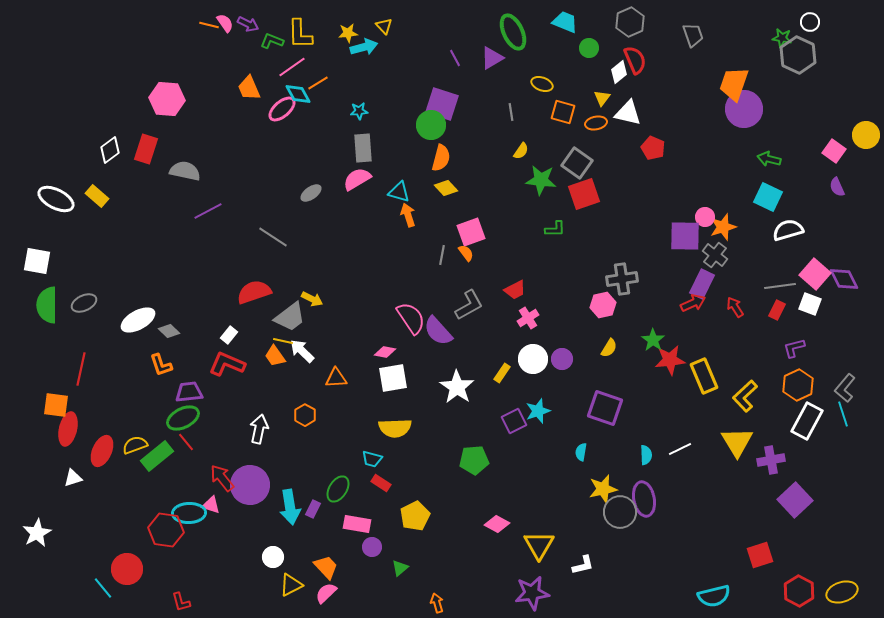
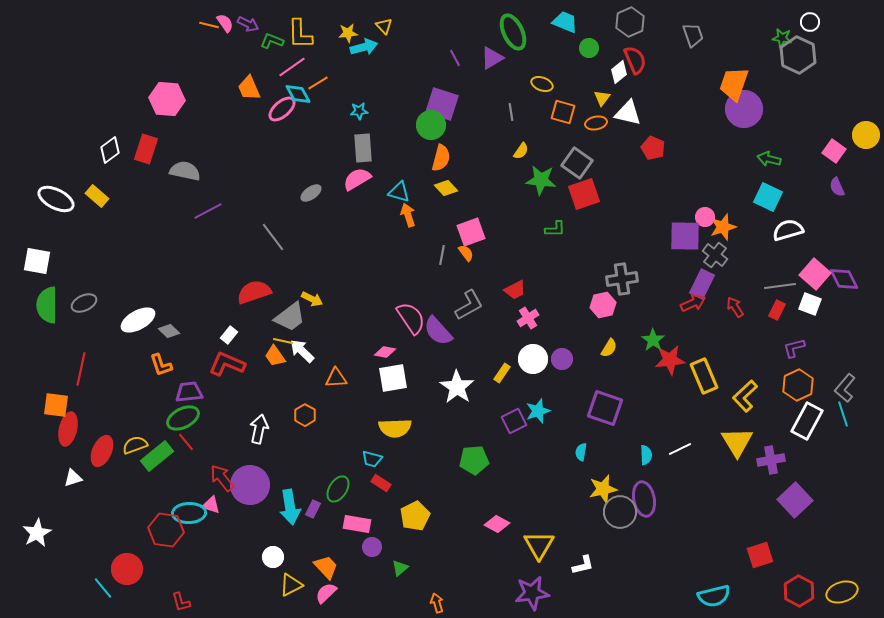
gray line at (273, 237): rotated 20 degrees clockwise
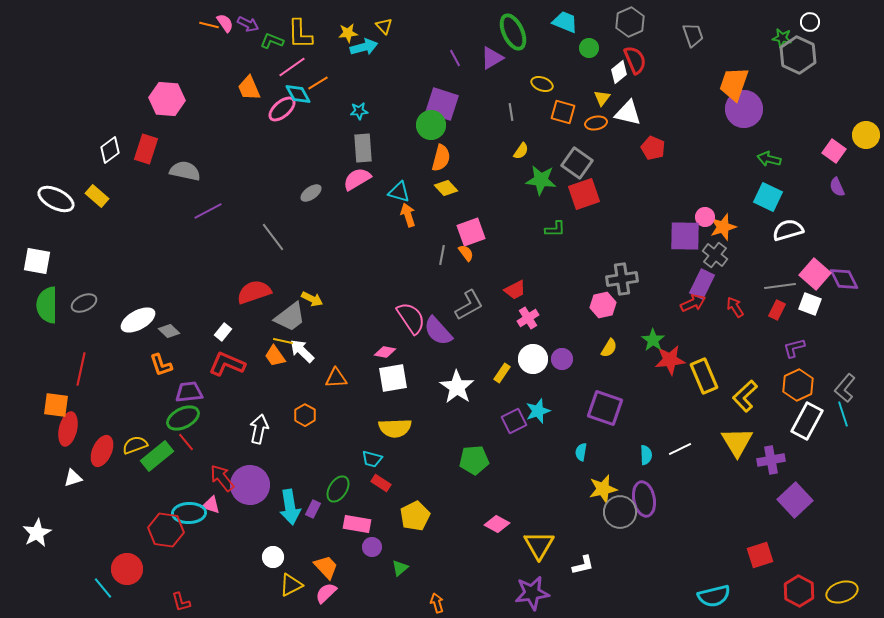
white rectangle at (229, 335): moved 6 px left, 3 px up
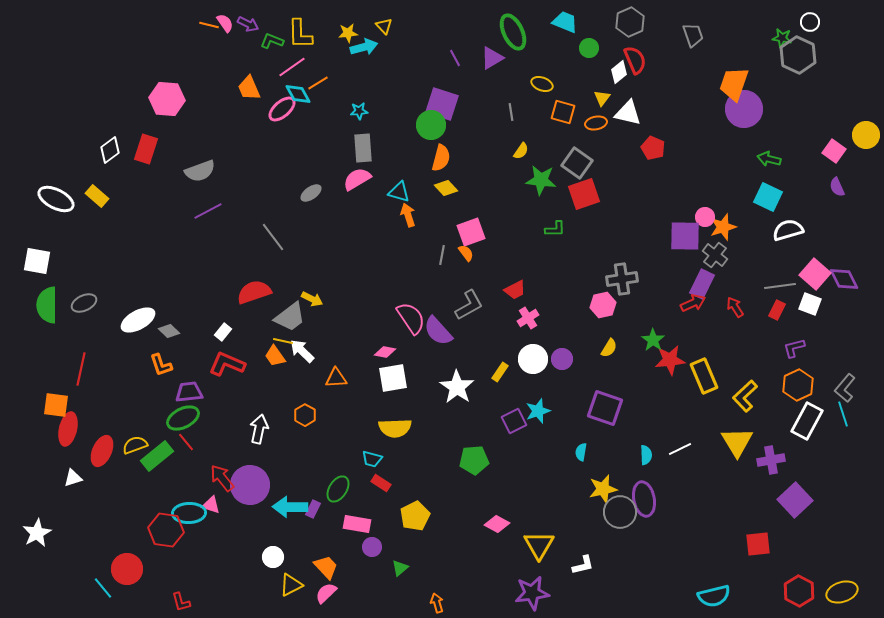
gray semicircle at (185, 171): moved 15 px right; rotated 148 degrees clockwise
yellow rectangle at (502, 373): moved 2 px left, 1 px up
cyan arrow at (290, 507): rotated 100 degrees clockwise
red square at (760, 555): moved 2 px left, 11 px up; rotated 12 degrees clockwise
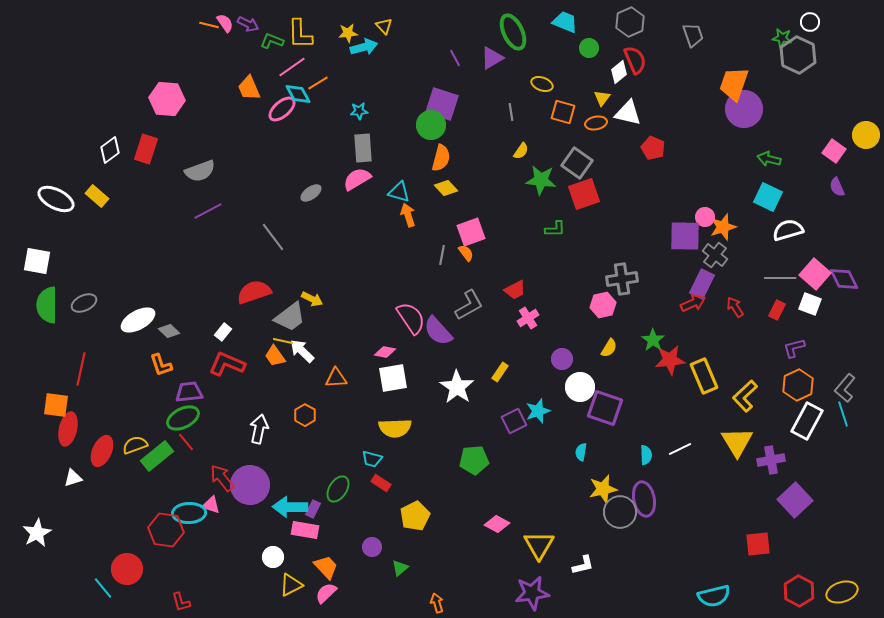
gray line at (780, 286): moved 8 px up; rotated 8 degrees clockwise
white circle at (533, 359): moved 47 px right, 28 px down
pink rectangle at (357, 524): moved 52 px left, 6 px down
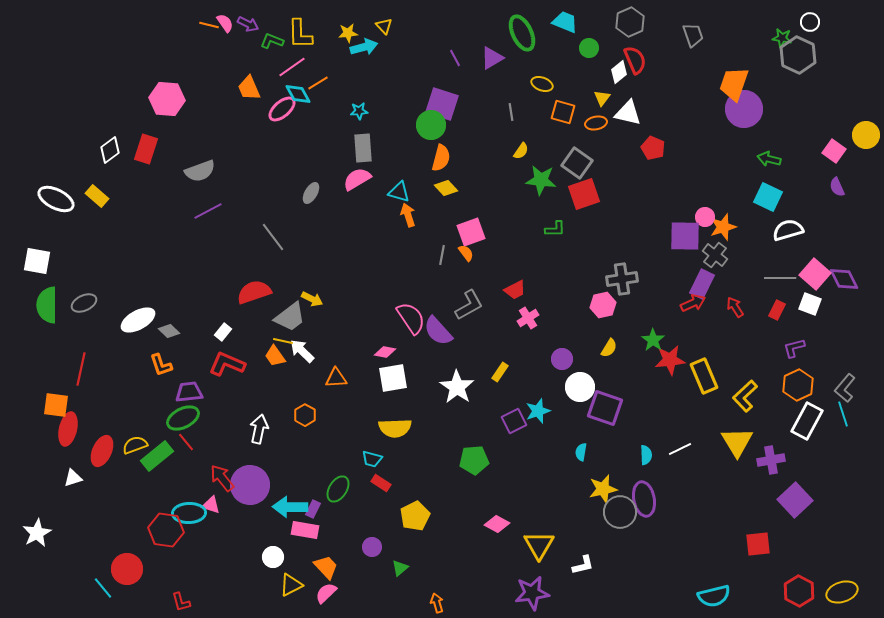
green ellipse at (513, 32): moved 9 px right, 1 px down
gray ellipse at (311, 193): rotated 25 degrees counterclockwise
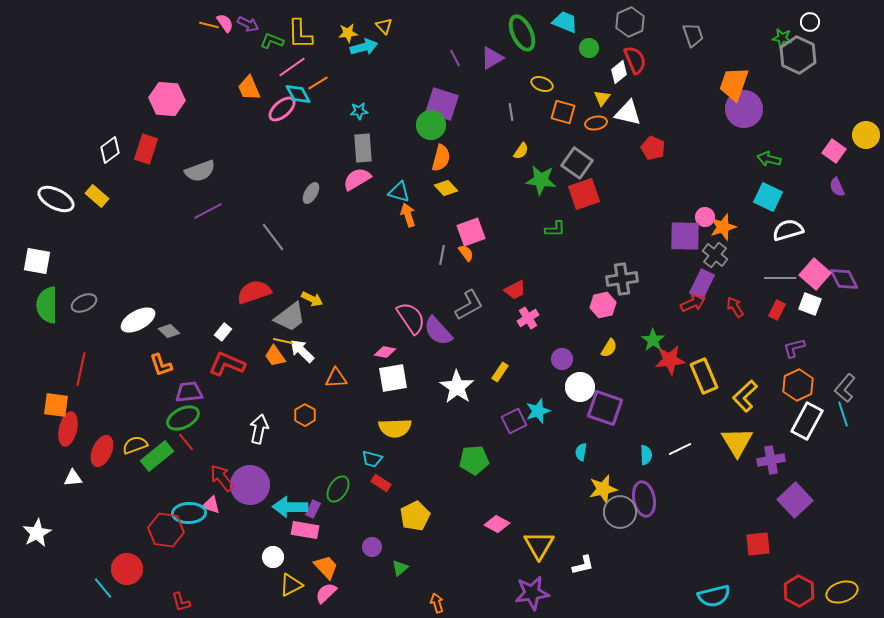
white triangle at (73, 478): rotated 12 degrees clockwise
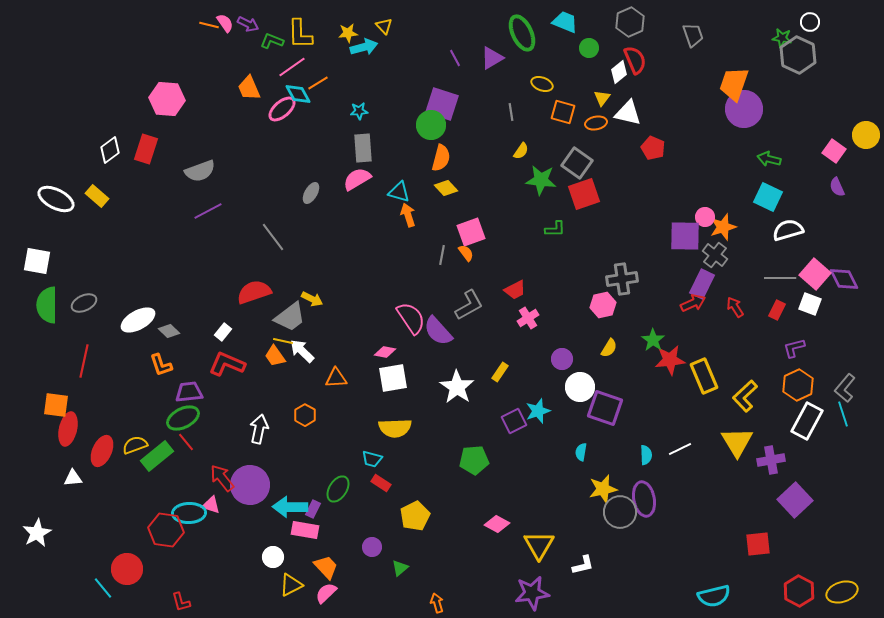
red line at (81, 369): moved 3 px right, 8 px up
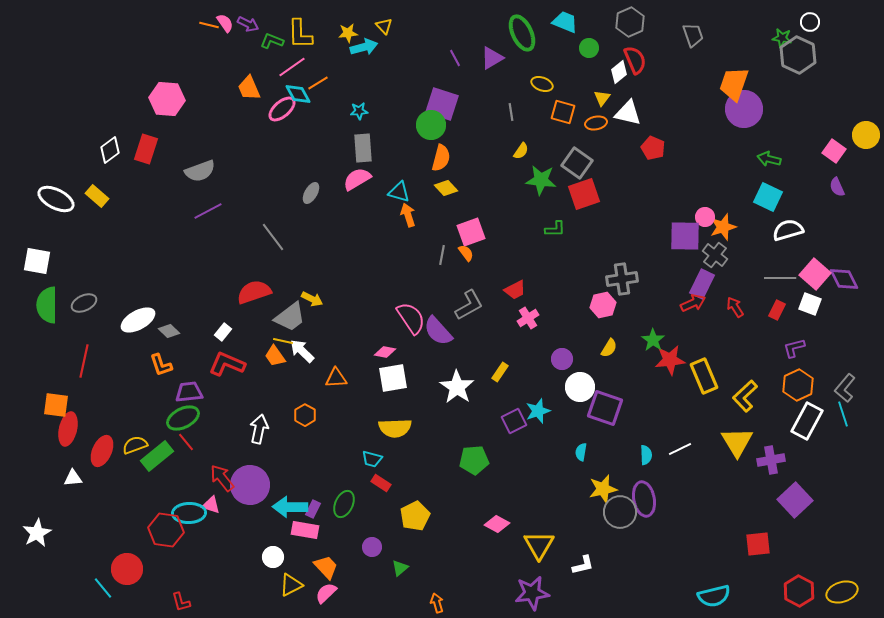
green ellipse at (338, 489): moved 6 px right, 15 px down; rotated 8 degrees counterclockwise
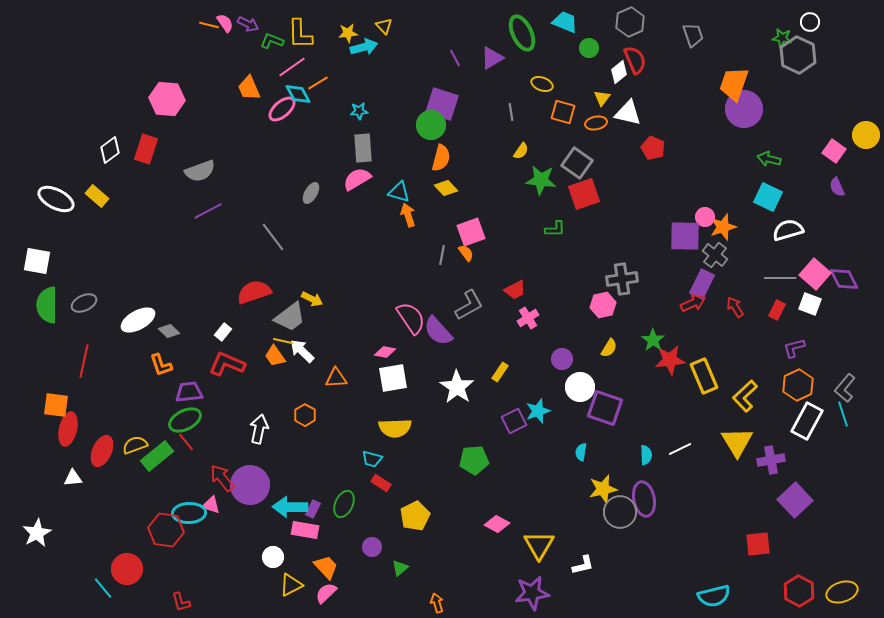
green ellipse at (183, 418): moved 2 px right, 2 px down
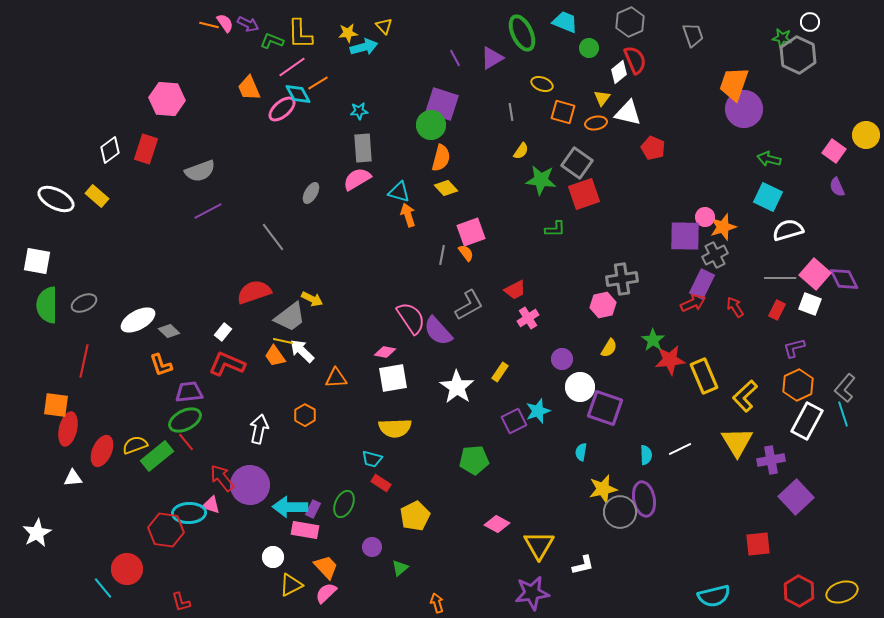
gray cross at (715, 255): rotated 25 degrees clockwise
purple square at (795, 500): moved 1 px right, 3 px up
